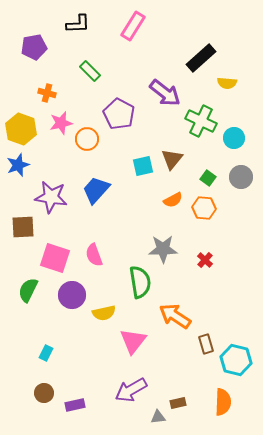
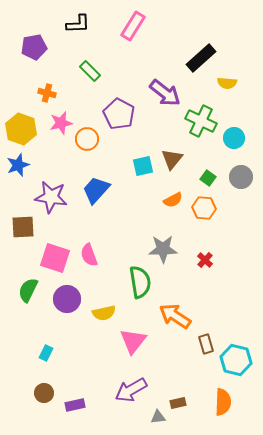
pink semicircle at (94, 255): moved 5 px left
purple circle at (72, 295): moved 5 px left, 4 px down
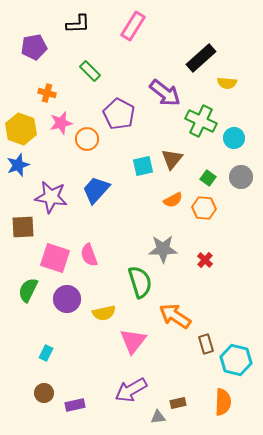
green semicircle at (140, 282): rotated 8 degrees counterclockwise
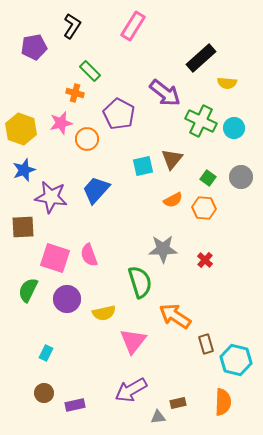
black L-shape at (78, 24): moved 6 px left, 2 px down; rotated 55 degrees counterclockwise
orange cross at (47, 93): moved 28 px right
cyan circle at (234, 138): moved 10 px up
blue star at (18, 165): moved 6 px right, 5 px down
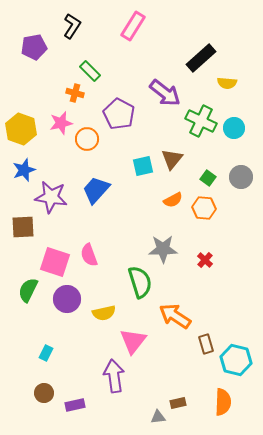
pink square at (55, 258): moved 4 px down
purple arrow at (131, 390): moved 17 px left, 14 px up; rotated 112 degrees clockwise
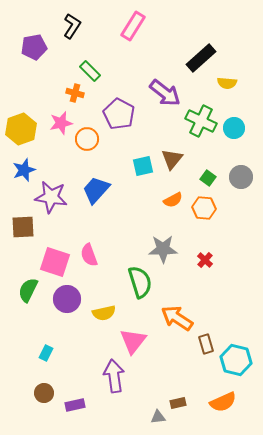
yellow hexagon at (21, 129): rotated 20 degrees clockwise
orange arrow at (175, 316): moved 2 px right, 2 px down
orange semicircle at (223, 402): rotated 64 degrees clockwise
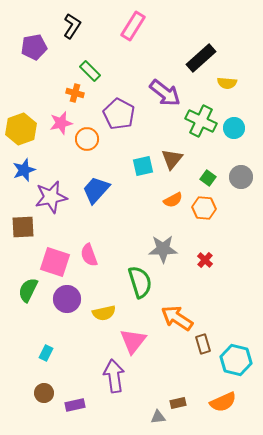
purple star at (51, 197): rotated 20 degrees counterclockwise
brown rectangle at (206, 344): moved 3 px left
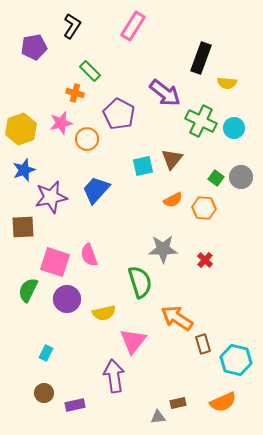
black rectangle at (201, 58): rotated 28 degrees counterclockwise
green square at (208, 178): moved 8 px right
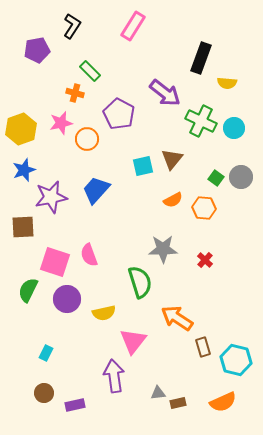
purple pentagon at (34, 47): moved 3 px right, 3 px down
brown rectangle at (203, 344): moved 3 px down
gray triangle at (158, 417): moved 24 px up
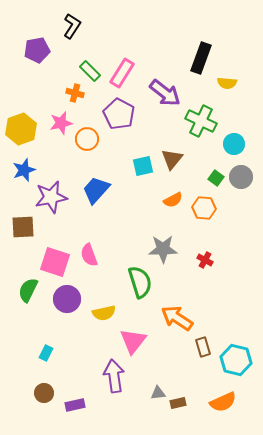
pink rectangle at (133, 26): moved 11 px left, 47 px down
cyan circle at (234, 128): moved 16 px down
red cross at (205, 260): rotated 14 degrees counterclockwise
